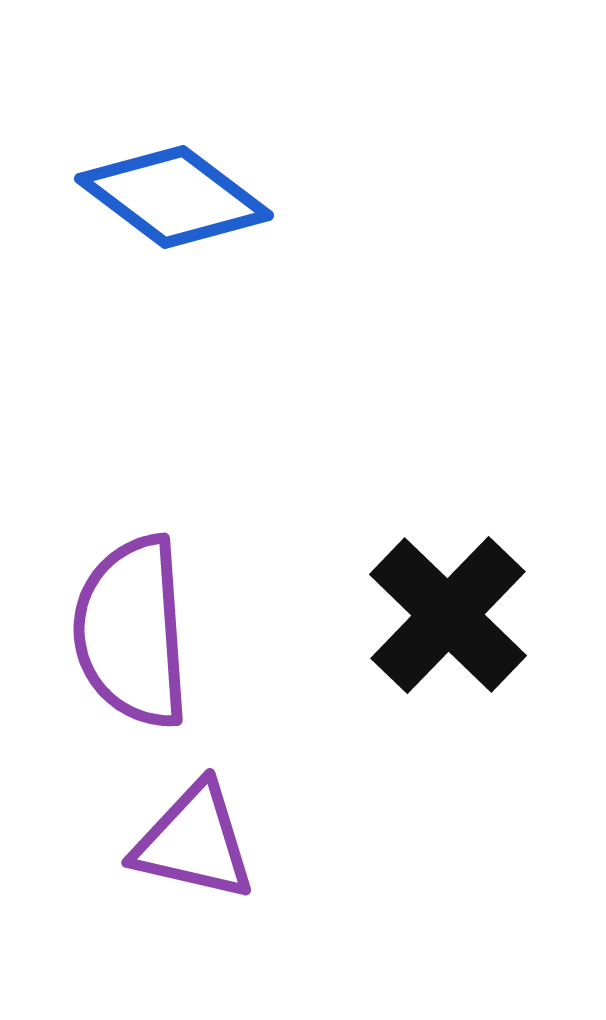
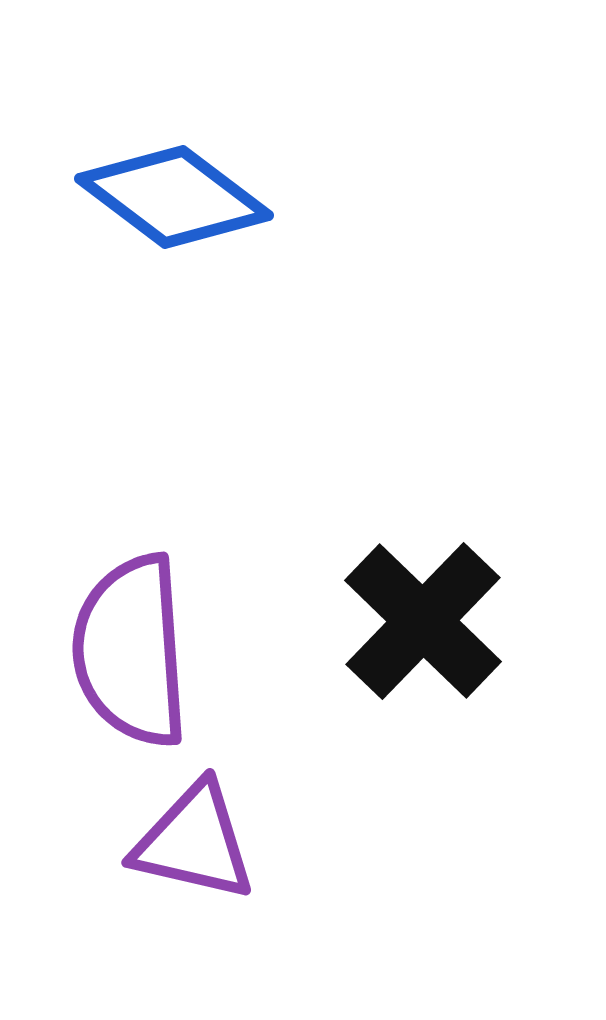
black cross: moved 25 px left, 6 px down
purple semicircle: moved 1 px left, 19 px down
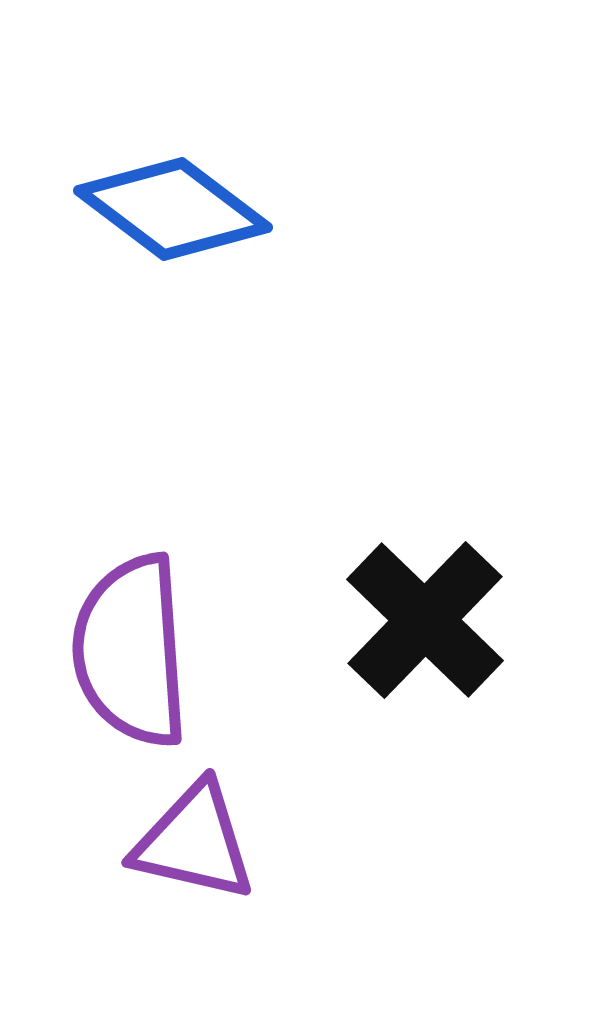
blue diamond: moved 1 px left, 12 px down
black cross: moved 2 px right, 1 px up
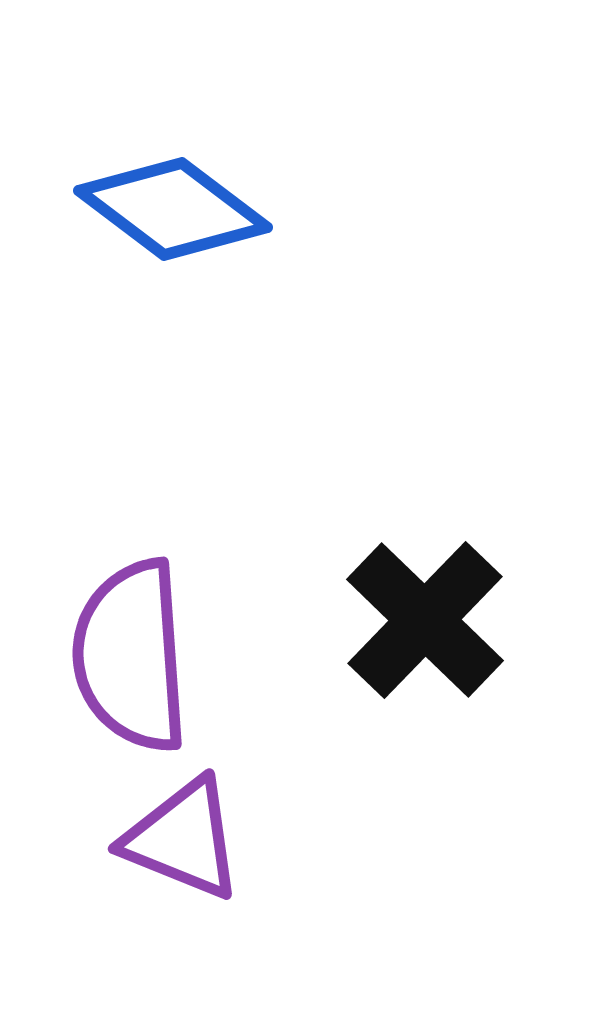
purple semicircle: moved 5 px down
purple triangle: moved 11 px left, 3 px up; rotated 9 degrees clockwise
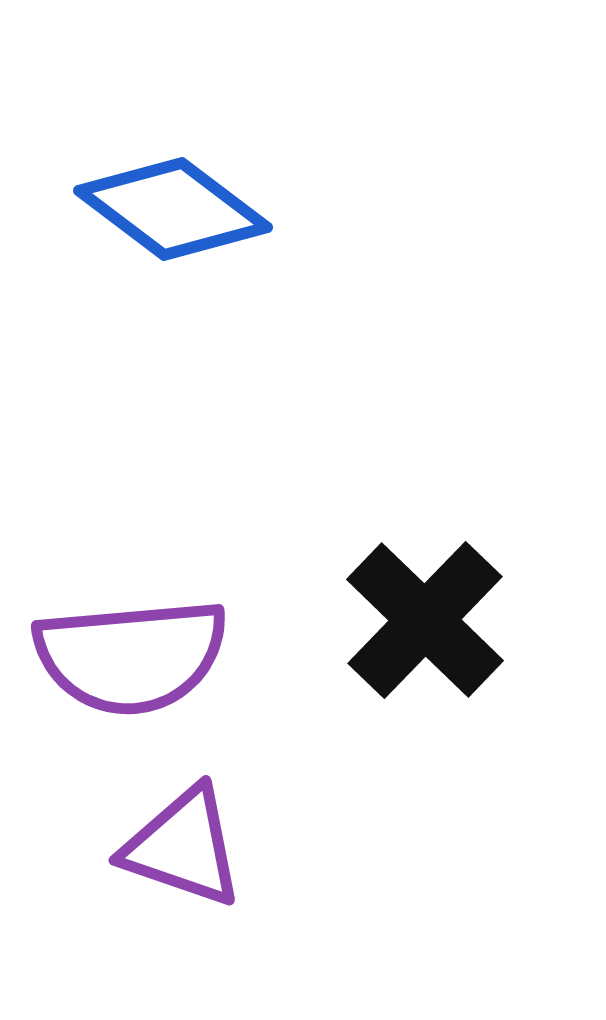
purple semicircle: rotated 91 degrees counterclockwise
purple triangle: moved 8 px down; rotated 3 degrees counterclockwise
